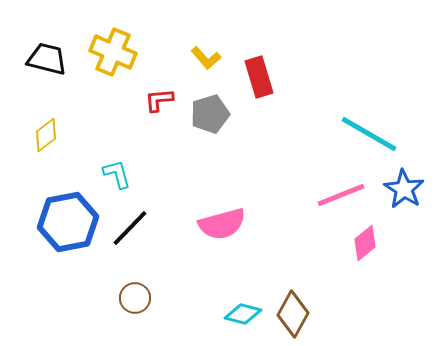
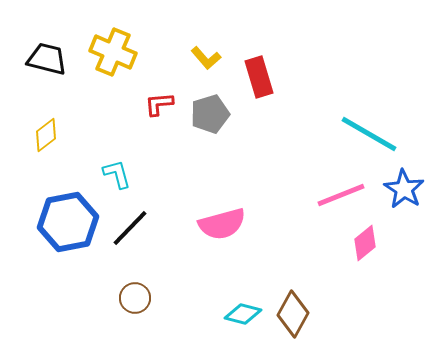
red L-shape: moved 4 px down
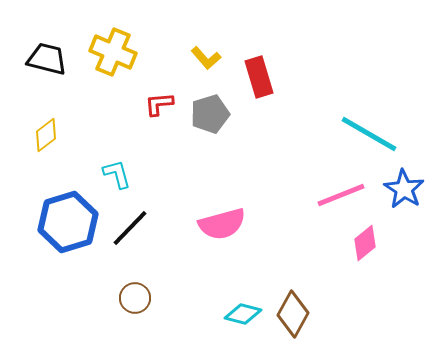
blue hexagon: rotated 6 degrees counterclockwise
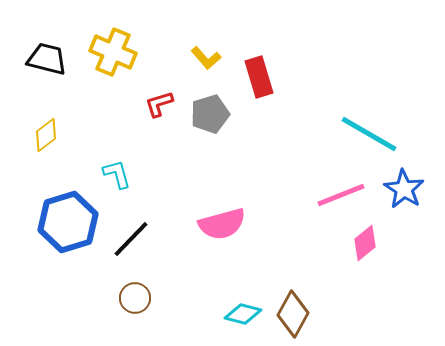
red L-shape: rotated 12 degrees counterclockwise
black line: moved 1 px right, 11 px down
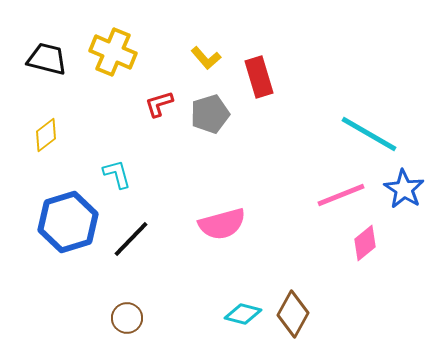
brown circle: moved 8 px left, 20 px down
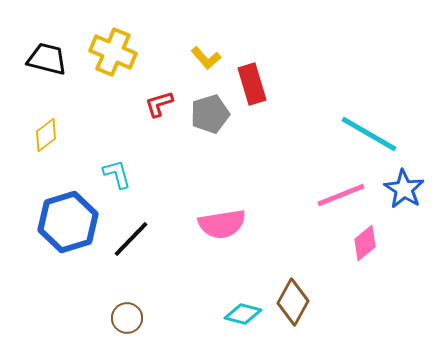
red rectangle: moved 7 px left, 7 px down
pink semicircle: rotated 6 degrees clockwise
brown diamond: moved 12 px up
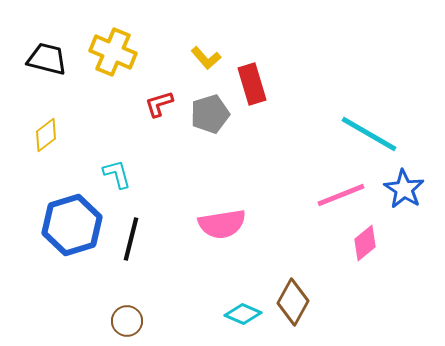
blue hexagon: moved 4 px right, 3 px down
black line: rotated 30 degrees counterclockwise
cyan diamond: rotated 9 degrees clockwise
brown circle: moved 3 px down
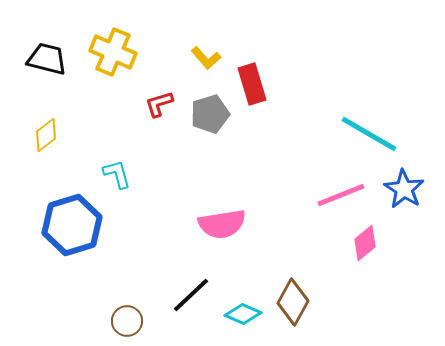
black line: moved 60 px right, 56 px down; rotated 33 degrees clockwise
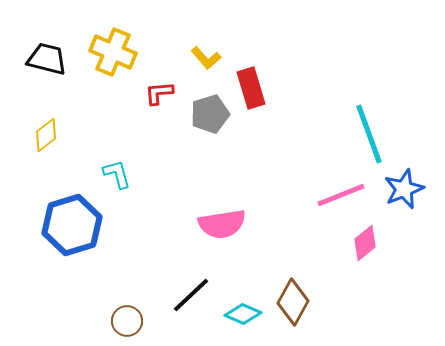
red rectangle: moved 1 px left, 4 px down
red L-shape: moved 11 px up; rotated 12 degrees clockwise
cyan line: rotated 40 degrees clockwise
blue star: rotated 18 degrees clockwise
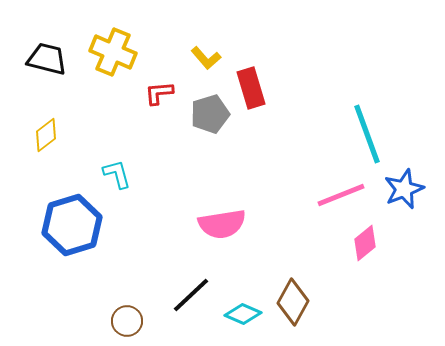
cyan line: moved 2 px left
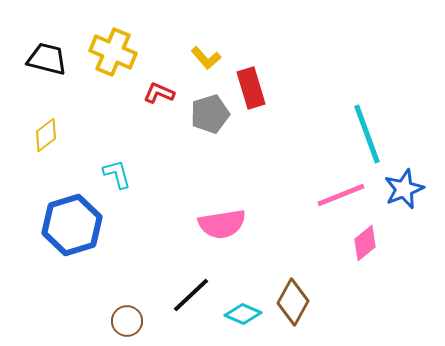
red L-shape: rotated 28 degrees clockwise
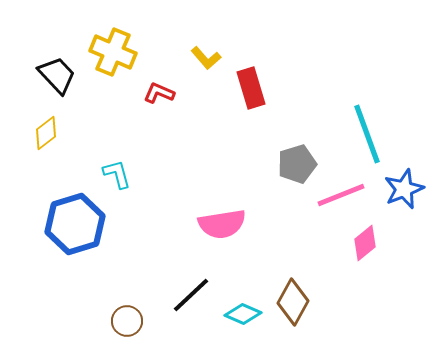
black trapezoid: moved 10 px right, 16 px down; rotated 33 degrees clockwise
gray pentagon: moved 87 px right, 50 px down
yellow diamond: moved 2 px up
blue hexagon: moved 3 px right, 1 px up
